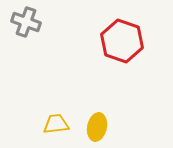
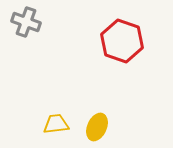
yellow ellipse: rotated 12 degrees clockwise
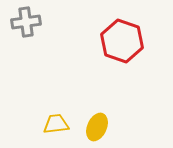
gray cross: rotated 28 degrees counterclockwise
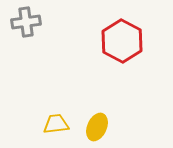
red hexagon: rotated 9 degrees clockwise
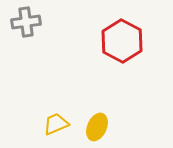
yellow trapezoid: rotated 16 degrees counterclockwise
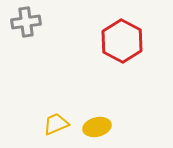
yellow ellipse: rotated 52 degrees clockwise
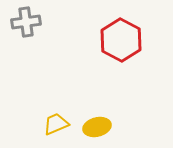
red hexagon: moved 1 px left, 1 px up
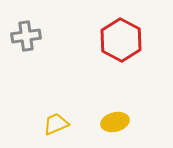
gray cross: moved 14 px down
yellow ellipse: moved 18 px right, 5 px up
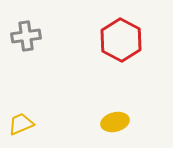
yellow trapezoid: moved 35 px left
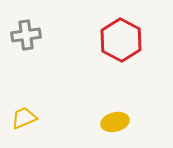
gray cross: moved 1 px up
yellow trapezoid: moved 3 px right, 6 px up
